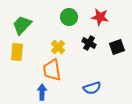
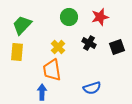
red star: rotated 24 degrees counterclockwise
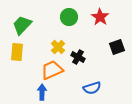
red star: rotated 24 degrees counterclockwise
black cross: moved 11 px left, 14 px down
orange trapezoid: rotated 75 degrees clockwise
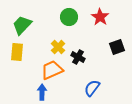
blue semicircle: rotated 144 degrees clockwise
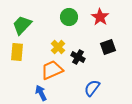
black square: moved 9 px left
blue arrow: moved 1 px left, 1 px down; rotated 28 degrees counterclockwise
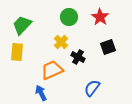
yellow cross: moved 3 px right, 5 px up
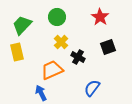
green circle: moved 12 px left
yellow rectangle: rotated 18 degrees counterclockwise
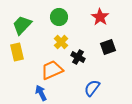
green circle: moved 2 px right
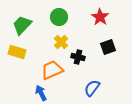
yellow rectangle: rotated 60 degrees counterclockwise
black cross: rotated 16 degrees counterclockwise
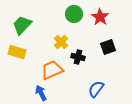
green circle: moved 15 px right, 3 px up
blue semicircle: moved 4 px right, 1 px down
